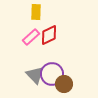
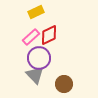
yellow rectangle: rotated 63 degrees clockwise
purple circle: moved 13 px left, 16 px up
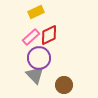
brown circle: moved 1 px down
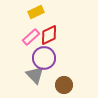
purple circle: moved 5 px right
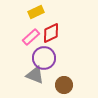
red diamond: moved 2 px right, 2 px up
gray triangle: rotated 24 degrees counterclockwise
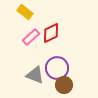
yellow rectangle: moved 11 px left; rotated 63 degrees clockwise
purple circle: moved 13 px right, 10 px down
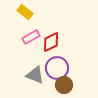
red diamond: moved 9 px down
pink rectangle: rotated 12 degrees clockwise
